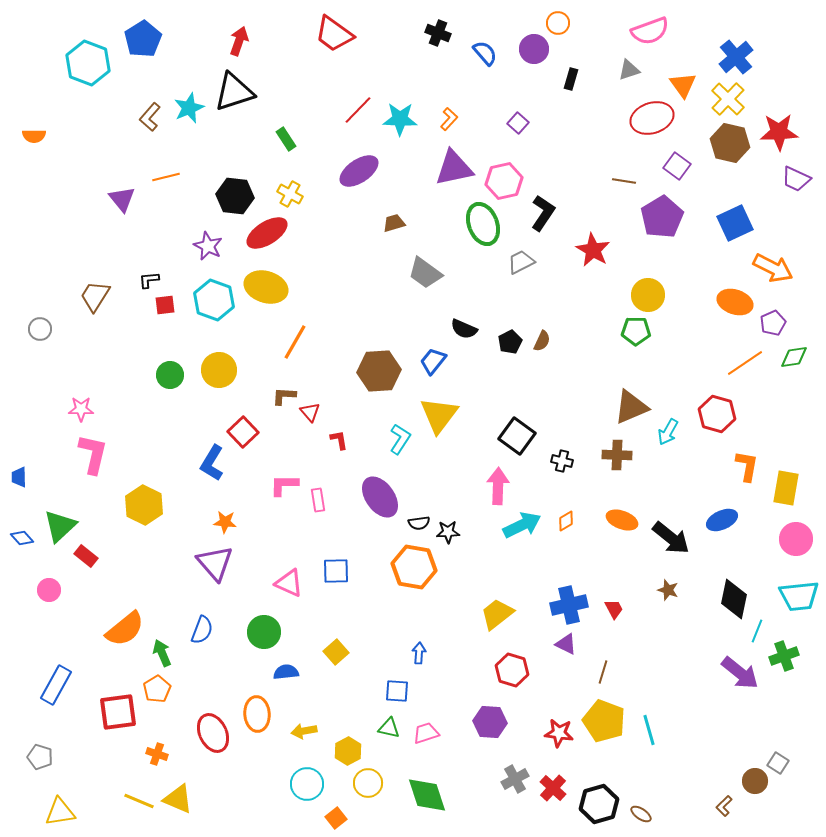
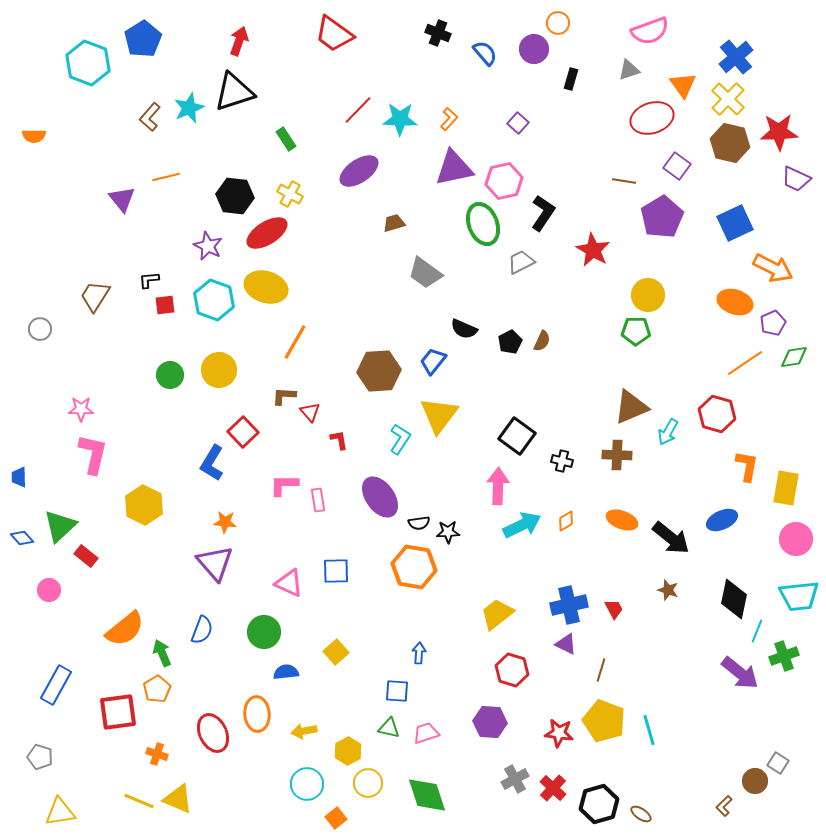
brown line at (603, 672): moved 2 px left, 2 px up
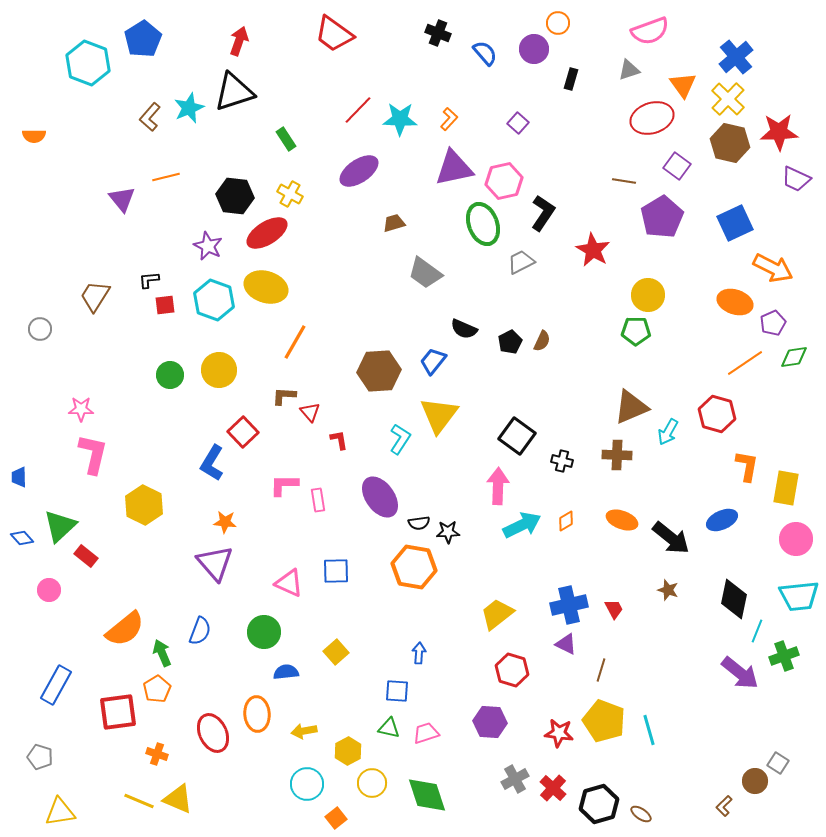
blue semicircle at (202, 630): moved 2 px left, 1 px down
yellow circle at (368, 783): moved 4 px right
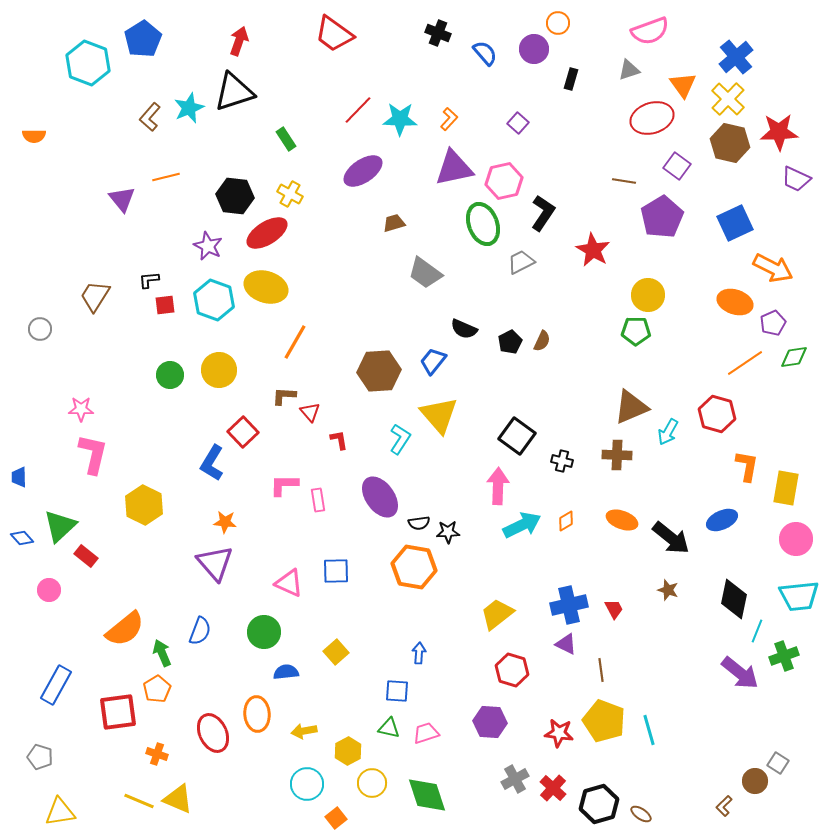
purple ellipse at (359, 171): moved 4 px right
yellow triangle at (439, 415): rotated 18 degrees counterclockwise
brown line at (601, 670): rotated 25 degrees counterclockwise
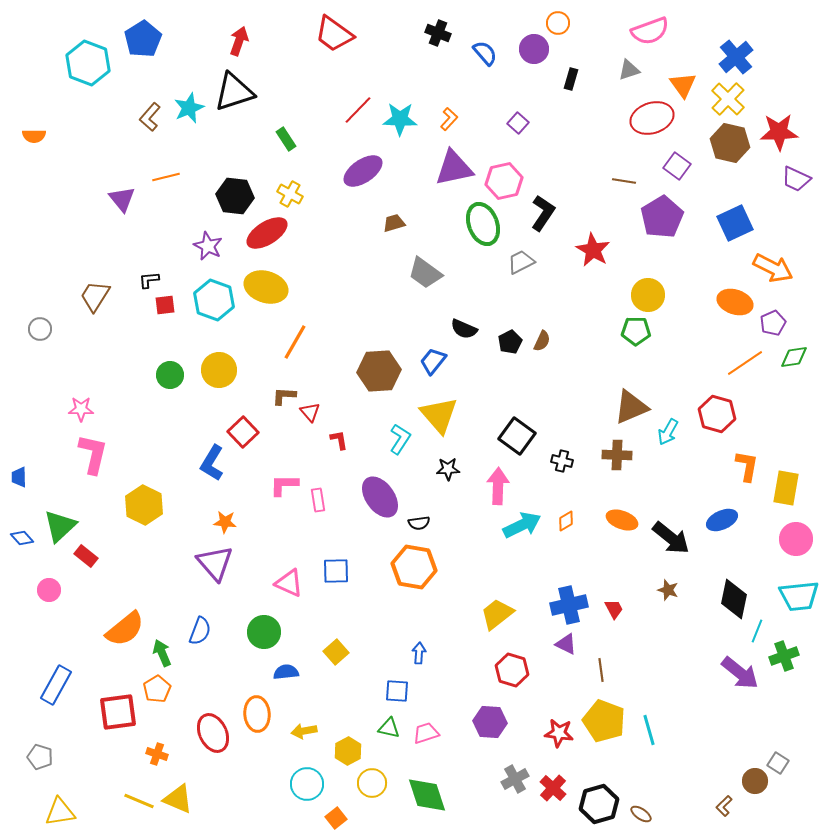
black star at (448, 532): moved 63 px up
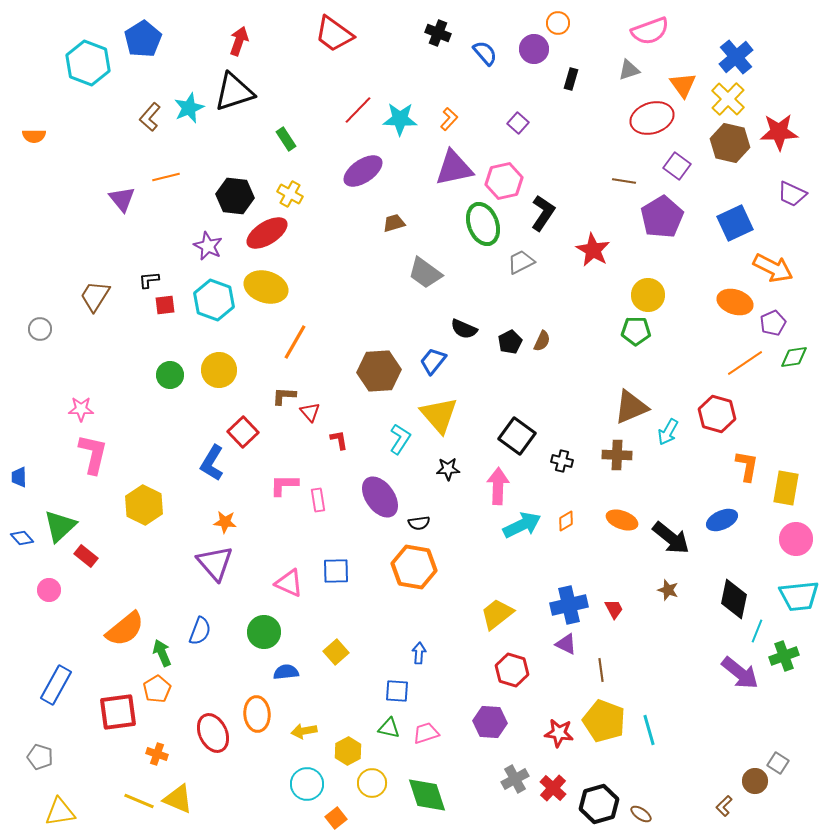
purple trapezoid at (796, 179): moved 4 px left, 15 px down
